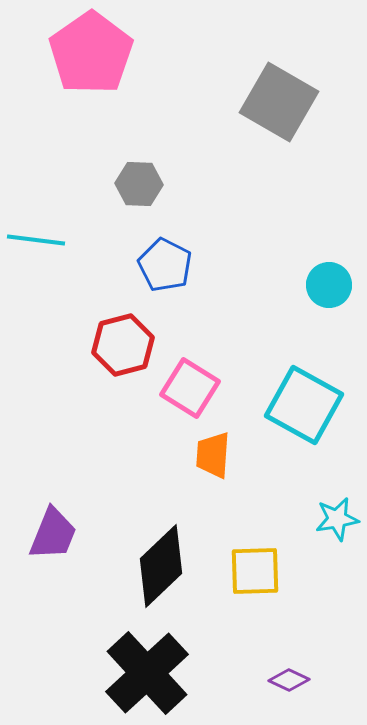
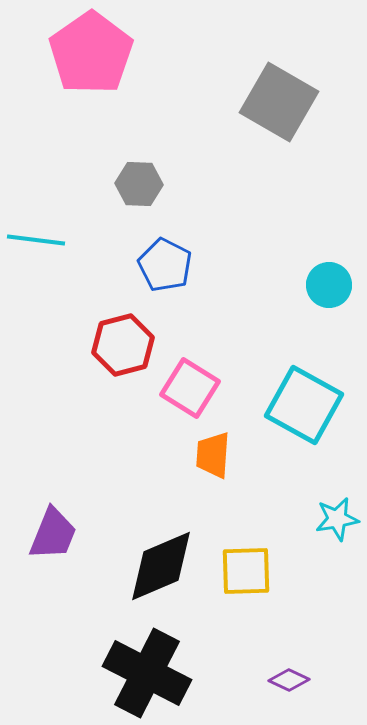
black diamond: rotated 20 degrees clockwise
yellow square: moved 9 px left
black cross: rotated 20 degrees counterclockwise
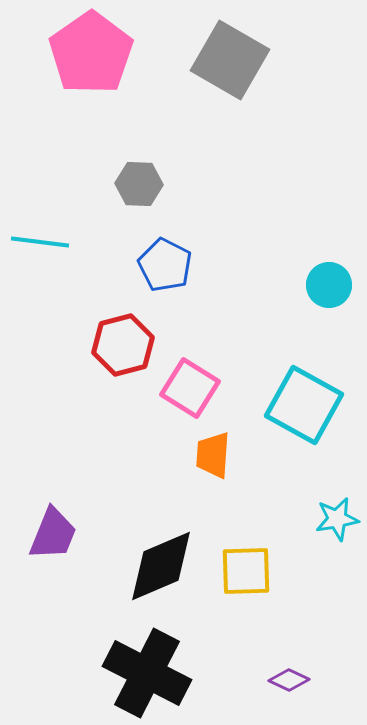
gray square: moved 49 px left, 42 px up
cyan line: moved 4 px right, 2 px down
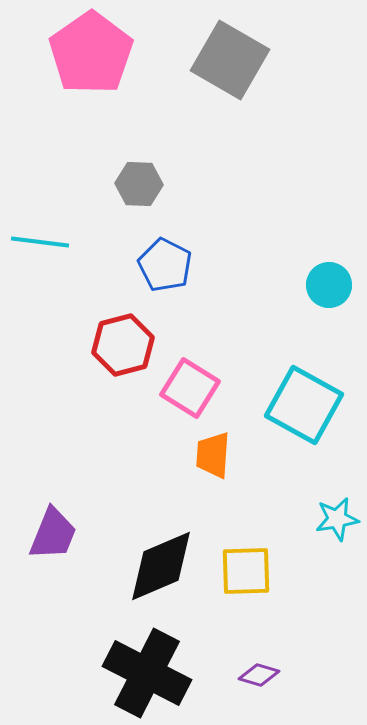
purple diamond: moved 30 px left, 5 px up; rotated 9 degrees counterclockwise
